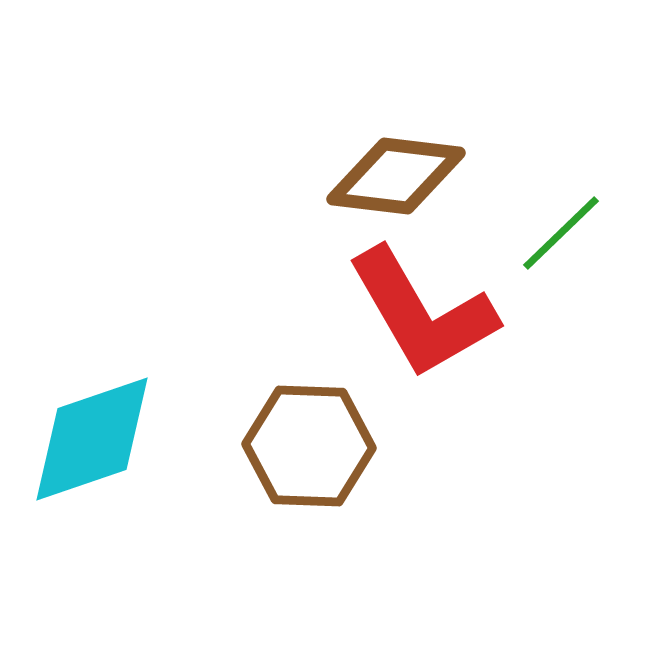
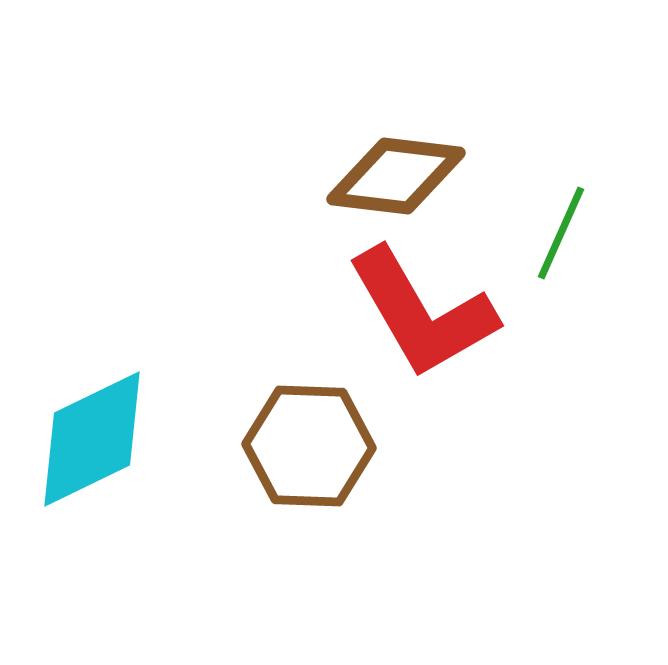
green line: rotated 22 degrees counterclockwise
cyan diamond: rotated 7 degrees counterclockwise
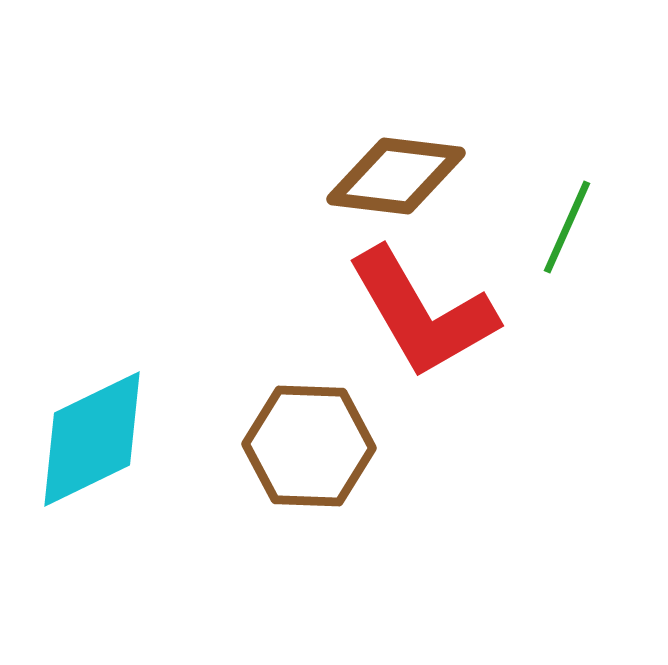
green line: moved 6 px right, 6 px up
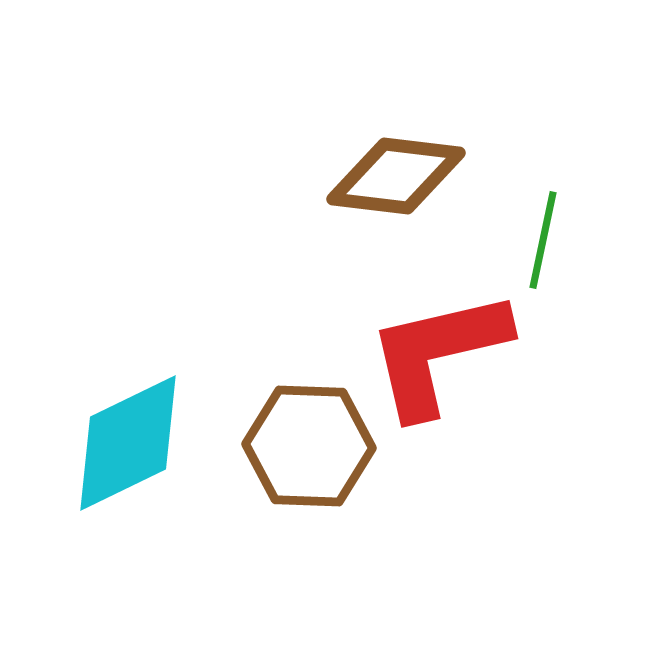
green line: moved 24 px left, 13 px down; rotated 12 degrees counterclockwise
red L-shape: moved 16 px right, 40 px down; rotated 107 degrees clockwise
cyan diamond: moved 36 px right, 4 px down
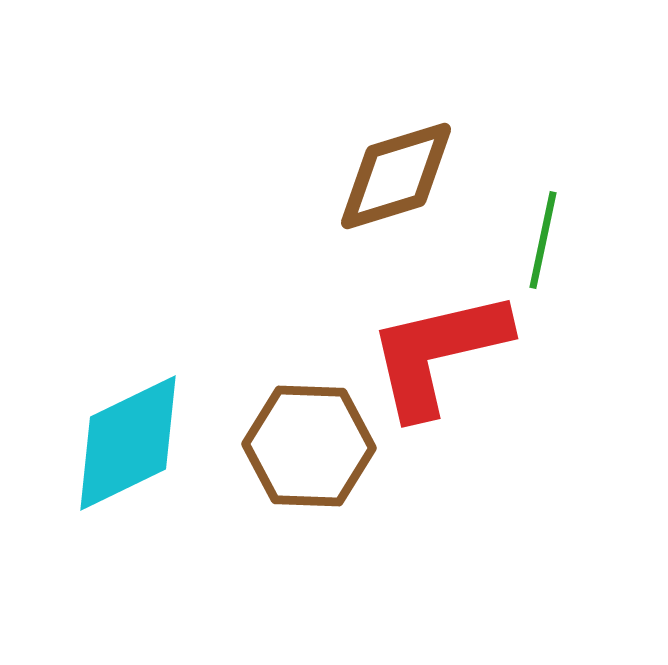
brown diamond: rotated 24 degrees counterclockwise
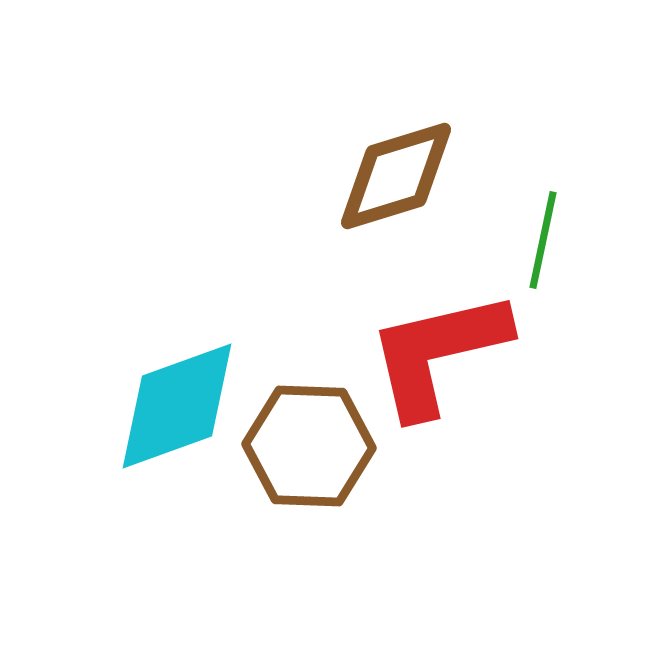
cyan diamond: moved 49 px right, 37 px up; rotated 6 degrees clockwise
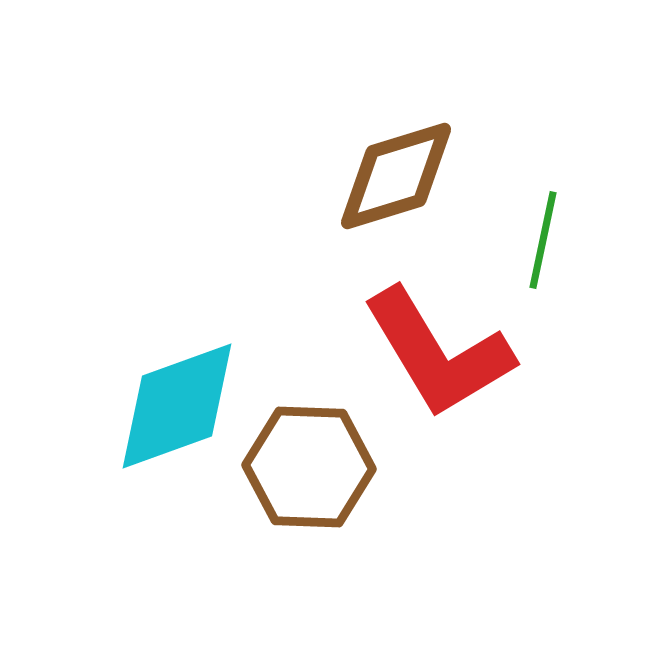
red L-shape: rotated 108 degrees counterclockwise
brown hexagon: moved 21 px down
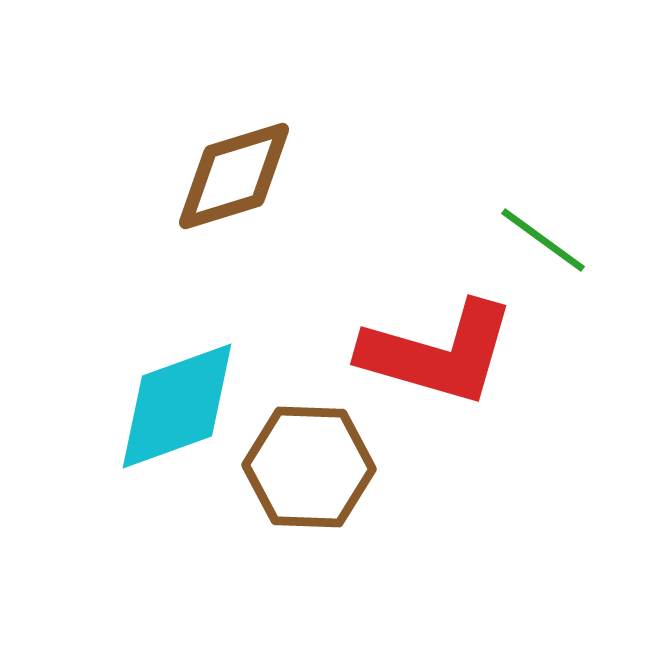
brown diamond: moved 162 px left
green line: rotated 66 degrees counterclockwise
red L-shape: rotated 43 degrees counterclockwise
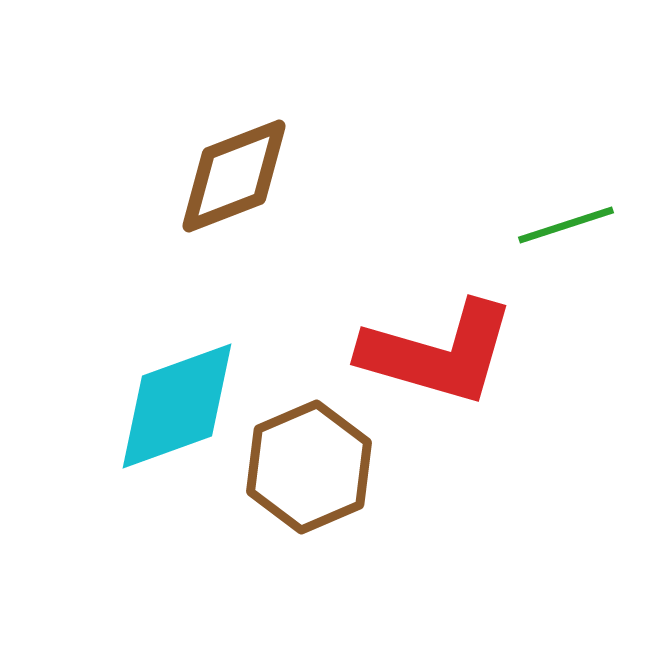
brown diamond: rotated 4 degrees counterclockwise
green line: moved 23 px right, 15 px up; rotated 54 degrees counterclockwise
brown hexagon: rotated 25 degrees counterclockwise
